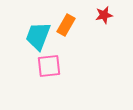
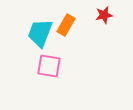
cyan trapezoid: moved 2 px right, 3 px up
pink square: rotated 15 degrees clockwise
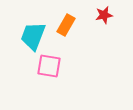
cyan trapezoid: moved 7 px left, 3 px down
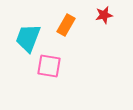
cyan trapezoid: moved 5 px left, 2 px down
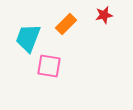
orange rectangle: moved 1 px up; rotated 15 degrees clockwise
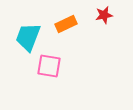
orange rectangle: rotated 20 degrees clockwise
cyan trapezoid: moved 1 px up
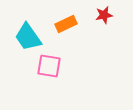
cyan trapezoid: rotated 56 degrees counterclockwise
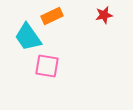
orange rectangle: moved 14 px left, 8 px up
pink square: moved 2 px left
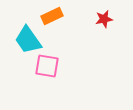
red star: moved 4 px down
cyan trapezoid: moved 3 px down
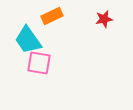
pink square: moved 8 px left, 3 px up
